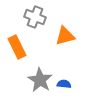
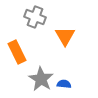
orange triangle: rotated 45 degrees counterclockwise
orange rectangle: moved 5 px down
gray star: moved 1 px right, 1 px up
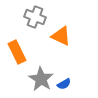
orange triangle: moved 4 px left; rotated 35 degrees counterclockwise
blue semicircle: rotated 144 degrees clockwise
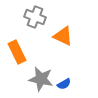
orange triangle: moved 2 px right
gray star: rotated 20 degrees counterclockwise
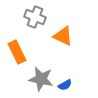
blue semicircle: moved 1 px right, 1 px down
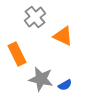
gray cross: rotated 30 degrees clockwise
orange rectangle: moved 2 px down
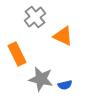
blue semicircle: rotated 16 degrees clockwise
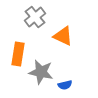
orange rectangle: moved 1 px right; rotated 35 degrees clockwise
gray star: moved 7 px up
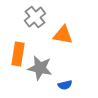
orange triangle: moved 1 px up; rotated 15 degrees counterclockwise
gray star: moved 1 px left, 4 px up
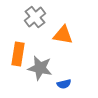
blue semicircle: moved 1 px left, 1 px up
